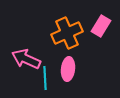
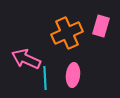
pink rectangle: rotated 15 degrees counterclockwise
pink ellipse: moved 5 px right, 6 px down
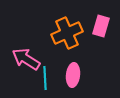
pink arrow: rotated 8 degrees clockwise
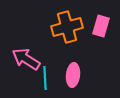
orange cross: moved 6 px up; rotated 8 degrees clockwise
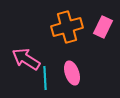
pink rectangle: moved 2 px right, 1 px down; rotated 10 degrees clockwise
pink ellipse: moved 1 px left, 2 px up; rotated 25 degrees counterclockwise
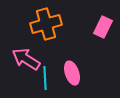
orange cross: moved 21 px left, 3 px up
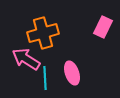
orange cross: moved 3 px left, 9 px down
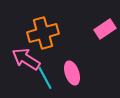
pink rectangle: moved 2 px right, 2 px down; rotated 30 degrees clockwise
cyan line: rotated 25 degrees counterclockwise
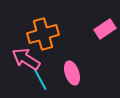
orange cross: moved 1 px down
cyan line: moved 5 px left, 1 px down
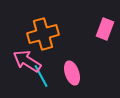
pink rectangle: rotated 35 degrees counterclockwise
pink arrow: moved 1 px right, 2 px down
cyan line: moved 1 px right, 3 px up
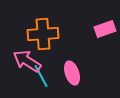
pink rectangle: rotated 50 degrees clockwise
orange cross: rotated 12 degrees clockwise
